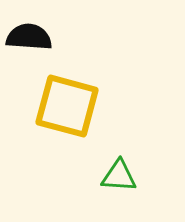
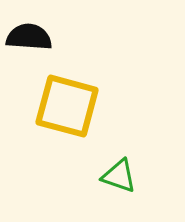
green triangle: rotated 15 degrees clockwise
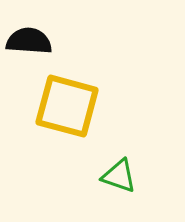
black semicircle: moved 4 px down
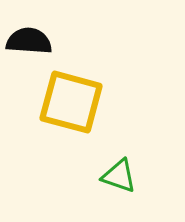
yellow square: moved 4 px right, 4 px up
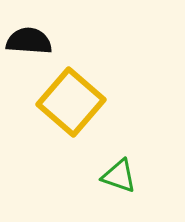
yellow square: rotated 26 degrees clockwise
